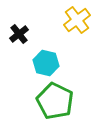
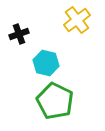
black cross: rotated 18 degrees clockwise
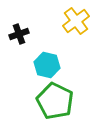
yellow cross: moved 1 px left, 1 px down
cyan hexagon: moved 1 px right, 2 px down
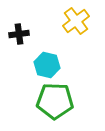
black cross: rotated 12 degrees clockwise
green pentagon: rotated 24 degrees counterclockwise
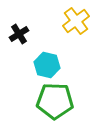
black cross: rotated 24 degrees counterclockwise
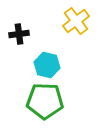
black cross: rotated 24 degrees clockwise
green pentagon: moved 10 px left
